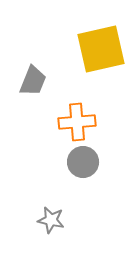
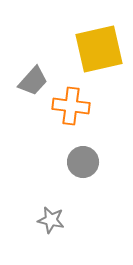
yellow square: moved 2 px left
gray trapezoid: rotated 20 degrees clockwise
orange cross: moved 6 px left, 16 px up; rotated 12 degrees clockwise
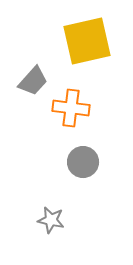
yellow square: moved 12 px left, 8 px up
orange cross: moved 2 px down
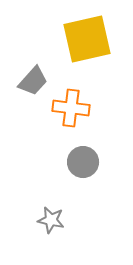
yellow square: moved 2 px up
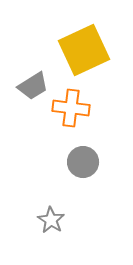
yellow square: moved 3 px left, 11 px down; rotated 12 degrees counterclockwise
gray trapezoid: moved 5 px down; rotated 16 degrees clockwise
gray star: rotated 20 degrees clockwise
